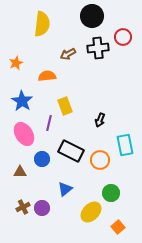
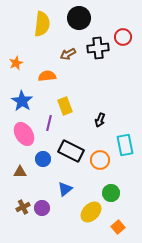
black circle: moved 13 px left, 2 px down
blue circle: moved 1 px right
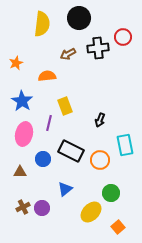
pink ellipse: rotated 45 degrees clockwise
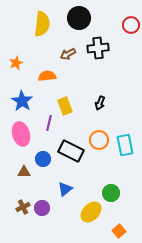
red circle: moved 8 px right, 12 px up
black arrow: moved 17 px up
pink ellipse: moved 3 px left; rotated 30 degrees counterclockwise
orange circle: moved 1 px left, 20 px up
brown triangle: moved 4 px right
orange square: moved 1 px right, 4 px down
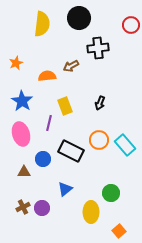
brown arrow: moved 3 px right, 12 px down
cyan rectangle: rotated 30 degrees counterclockwise
yellow ellipse: rotated 45 degrees counterclockwise
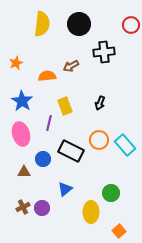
black circle: moved 6 px down
black cross: moved 6 px right, 4 px down
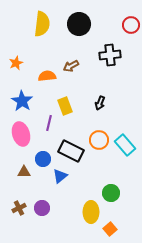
black cross: moved 6 px right, 3 px down
blue triangle: moved 5 px left, 13 px up
brown cross: moved 4 px left, 1 px down
orange square: moved 9 px left, 2 px up
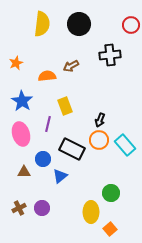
black arrow: moved 17 px down
purple line: moved 1 px left, 1 px down
black rectangle: moved 1 px right, 2 px up
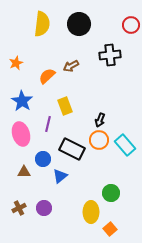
orange semicircle: rotated 36 degrees counterclockwise
purple circle: moved 2 px right
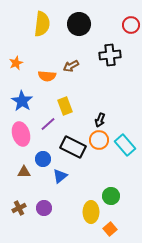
orange semicircle: rotated 132 degrees counterclockwise
purple line: rotated 35 degrees clockwise
black rectangle: moved 1 px right, 2 px up
green circle: moved 3 px down
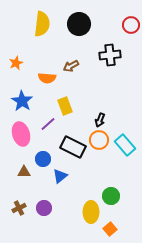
orange semicircle: moved 2 px down
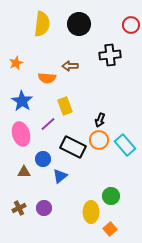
brown arrow: moved 1 px left; rotated 28 degrees clockwise
